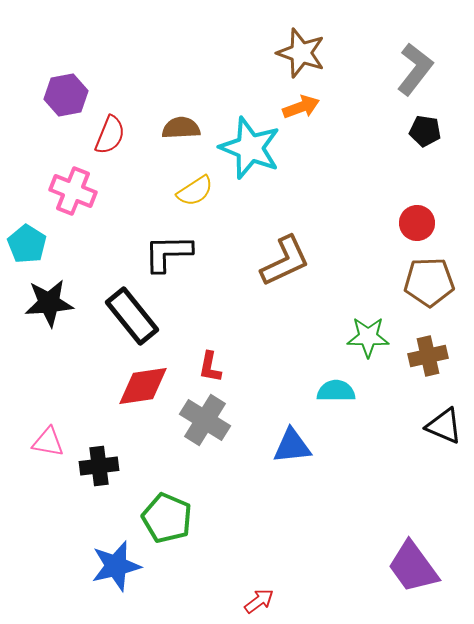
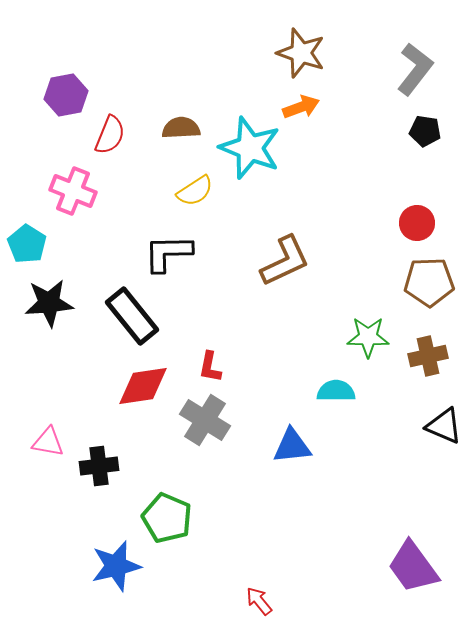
red arrow: rotated 92 degrees counterclockwise
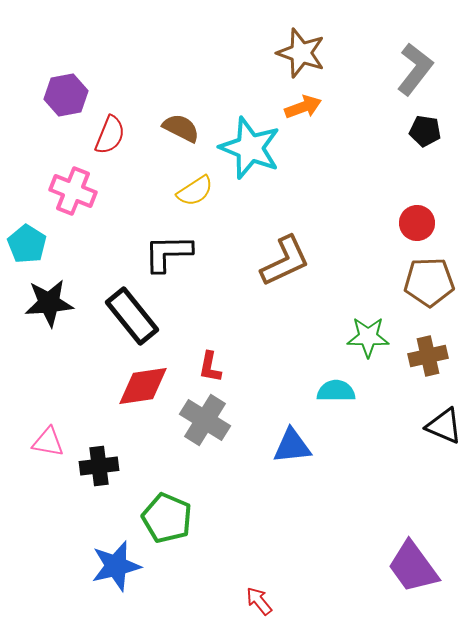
orange arrow: moved 2 px right
brown semicircle: rotated 30 degrees clockwise
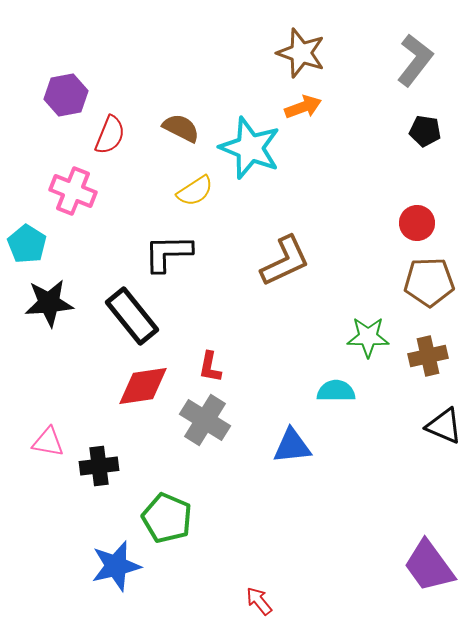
gray L-shape: moved 9 px up
purple trapezoid: moved 16 px right, 1 px up
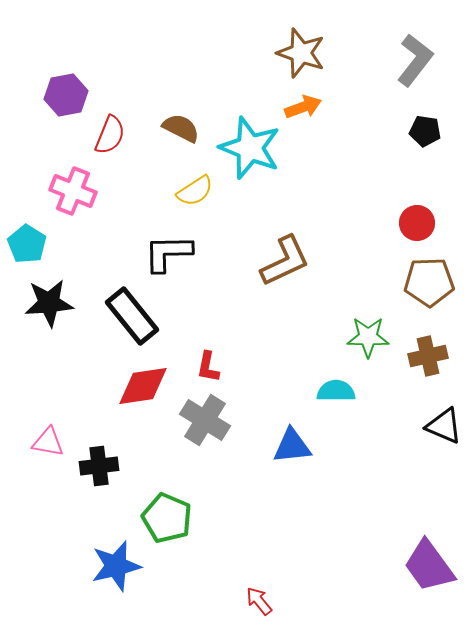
red L-shape: moved 2 px left
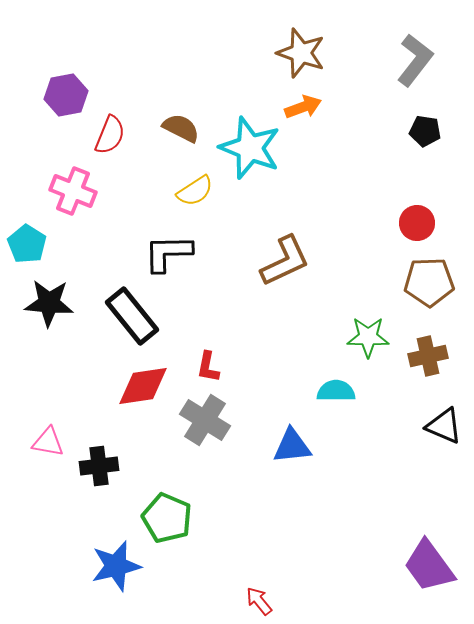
black star: rotated 9 degrees clockwise
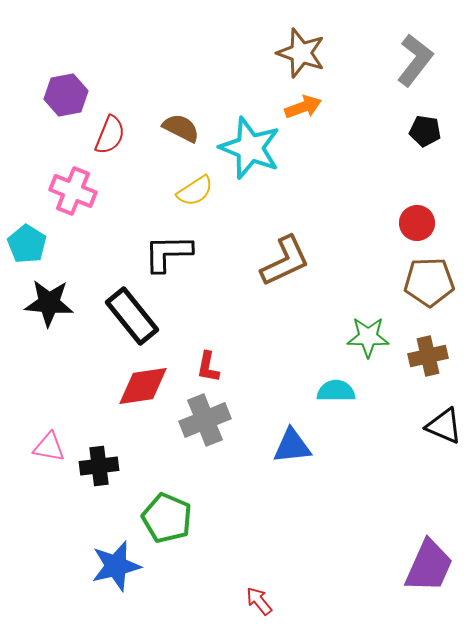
gray cross: rotated 36 degrees clockwise
pink triangle: moved 1 px right, 5 px down
purple trapezoid: rotated 120 degrees counterclockwise
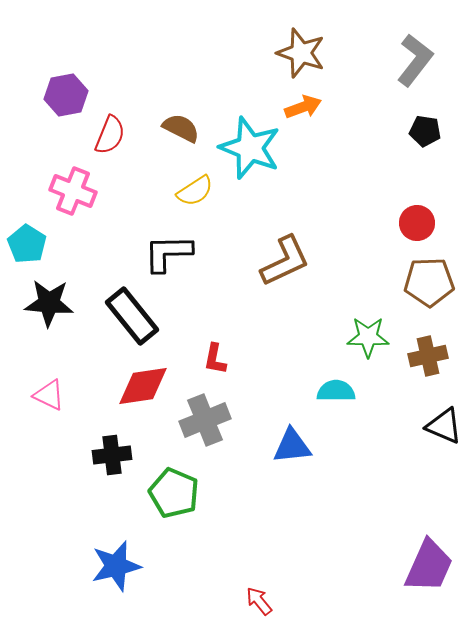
red L-shape: moved 7 px right, 8 px up
pink triangle: moved 52 px up; rotated 16 degrees clockwise
black cross: moved 13 px right, 11 px up
green pentagon: moved 7 px right, 25 px up
